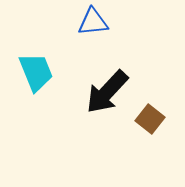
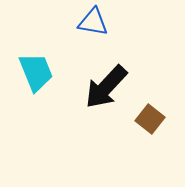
blue triangle: rotated 16 degrees clockwise
black arrow: moved 1 px left, 5 px up
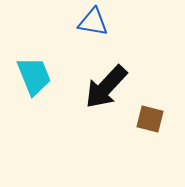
cyan trapezoid: moved 2 px left, 4 px down
brown square: rotated 24 degrees counterclockwise
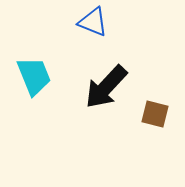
blue triangle: rotated 12 degrees clockwise
brown square: moved 5 px right, 5 px up
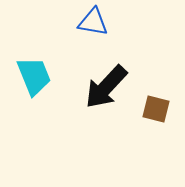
blue triangle: rotated 12 degrees counterclockwise
brown square: moved 1 px right, 5 px up
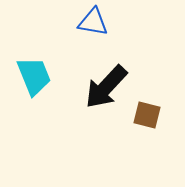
brown square: moved 9 px left, 6 px down
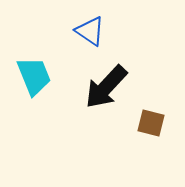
blue triangle: moved 3 px left, 9 px down; rotated 24 degrees clockwise
brown square: moved 4 px right, 8 px down
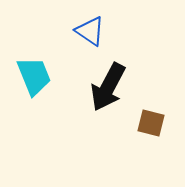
black arrow: moved 2 px right; rotated 15 degrees counterclockwise
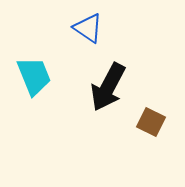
blue triangle: moved 2 px left, 3 px up
brown square: moved 1 px up; rotated 12 degrees clockwise
